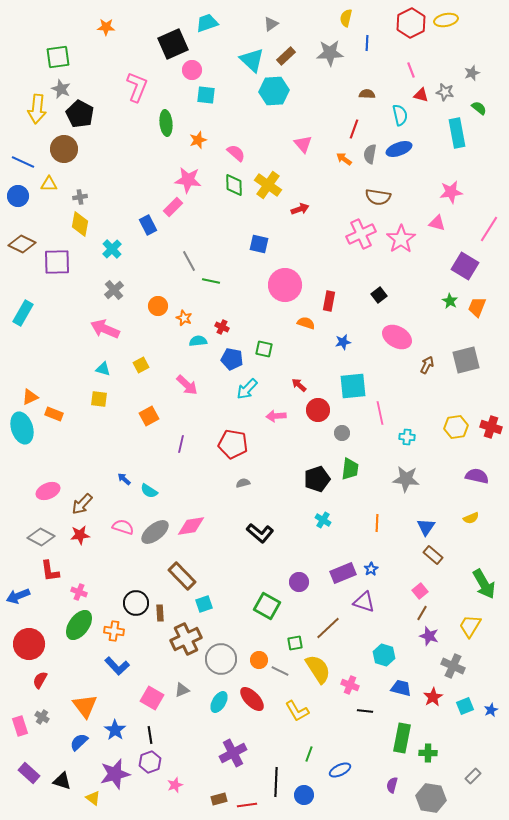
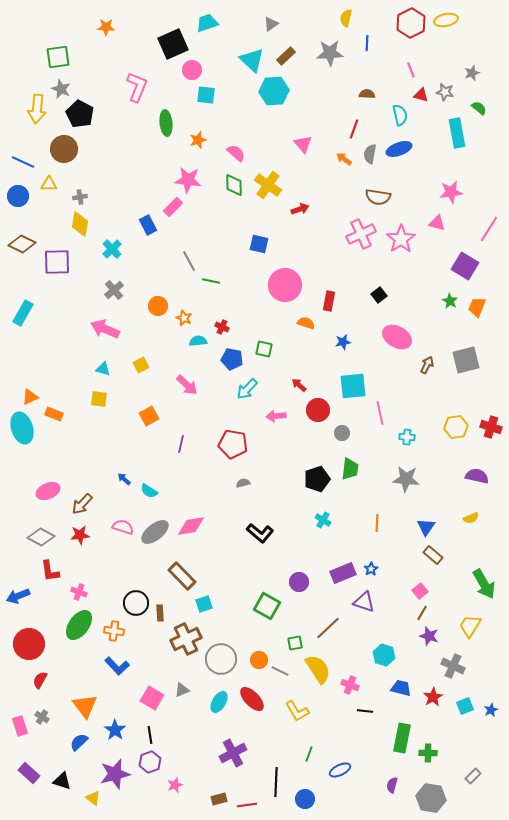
blue circle at (304, 795): moved 1 px right, 4 px down
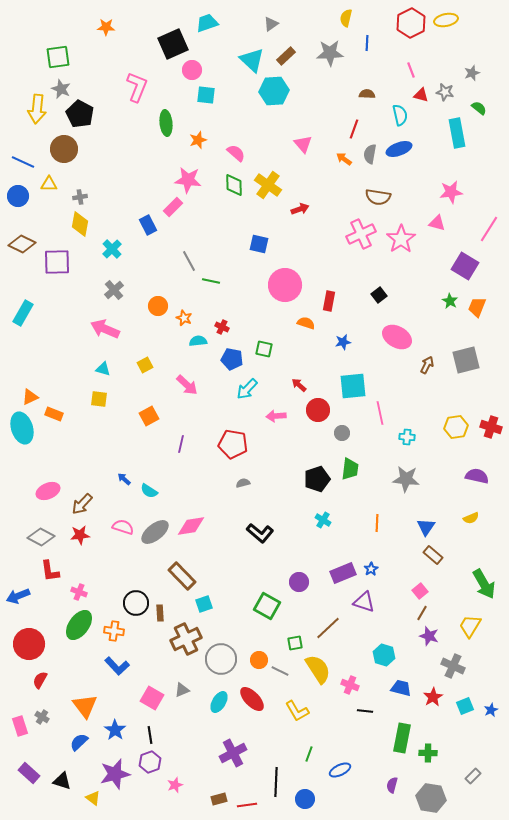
yellow square at (141, 365): moved 4 px right
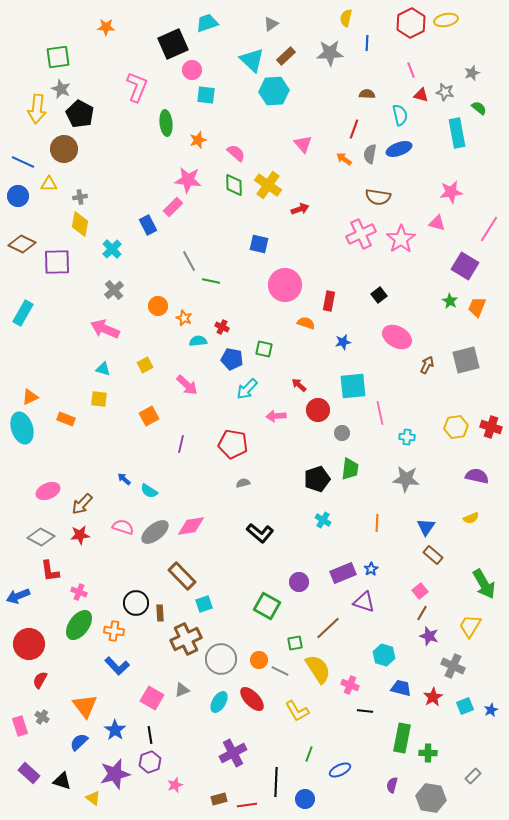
orange rectangle at (54, 414): moved 12 px right, 5 px down
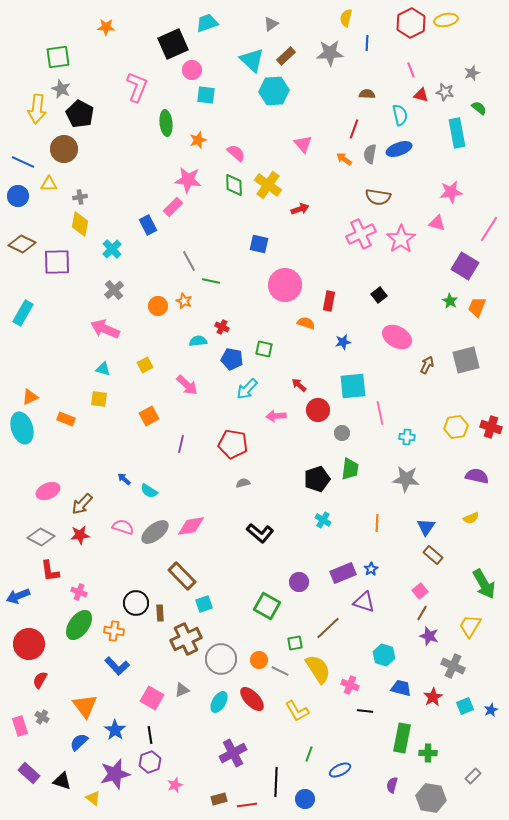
orange star at (184, 318): moved 17 px up
